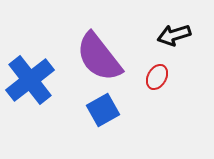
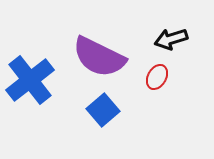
black arrow: moved 3 px left, 4 px down
purple semicircle: rotated 26 degrees counterclockwise
blue square: rotated 12 degrees counterclockwise
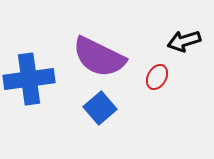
black arrow: moved 13 px right, 2 px down
blue cross: moved 1 px left, 1 px up; rotated 30 degrees clockwise
blue square: moved 3 px left, 2 px up
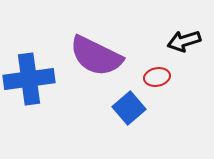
purple semicircle: moved 3 px left, 1 px up
red ellipse: rotated 50 degrees clockwise
blue square: moved 29 px right
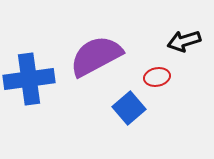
purple semicircle: rotated 126 degrees clockwise
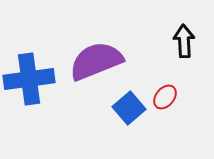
black arrow: rotated 104 degrees clockwise
purple semicircle: moved 5 px down; rotated 6 degrees clockwise
red ellipse: moved 8 px right, 20 px down; rotated 40 degrees counterclockwise
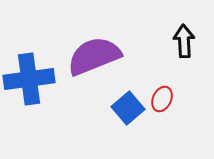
purple semicircle: moved 2 px left, 5 px up
red ellipse: moved 3 px left, 2 px down; rotated 15 degrees counterclockwise
blue square: moved 1 px left
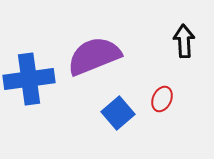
blue square: moved 10 px left, 5 px down
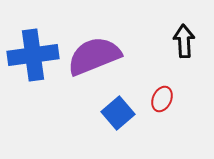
blue cross: moved 4 px right, 24 px up
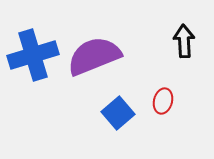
blue cross: rotated 9 degrees counterclockwise
red ellipse: moved 1 px right, 2 px down; rotated 10 degrees counterclockwise
